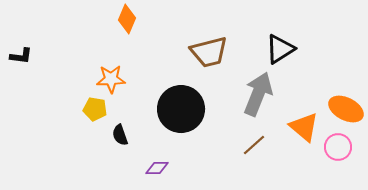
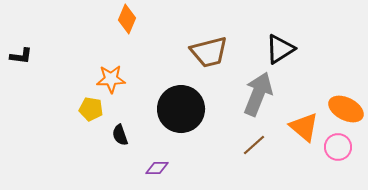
yellow pentagon: moved 4 px left
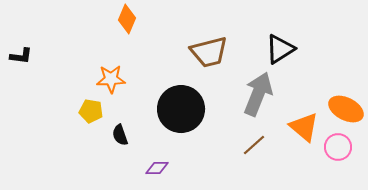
yellow pentagon: moved 2 px down
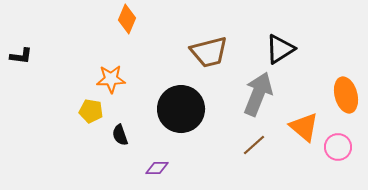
orange ellipse: moved 14 px up; rotated 48 degrees clockwise
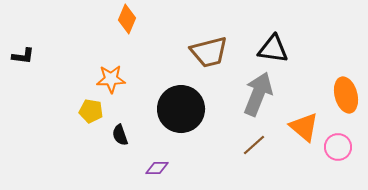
black triangle: moved 7 px left; rotated 40 degrees clockwise
black L-shape: moved 2 px right
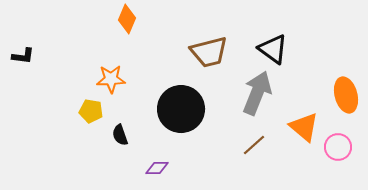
black triangle: rotated 28 degrees clockwise
gray arrow: moved 1 px left, 1 px up
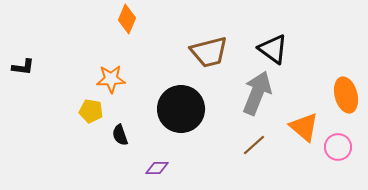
black L-shape: moved 11 px down
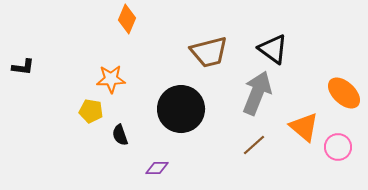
orange ellipse: moved 2 px left, 2 px up; rotated 32 degrees counterclockwise
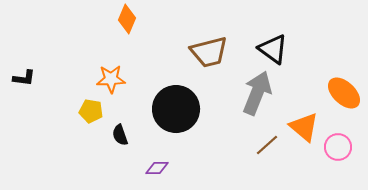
black L-shape: moved 1 px right, 11 px down
black circle: moved 5 px left
brown line: moved 13 px right
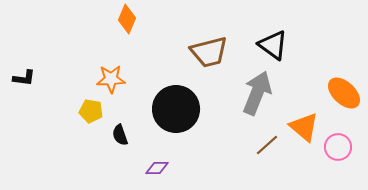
black triangle: moved 4 px up
